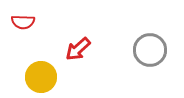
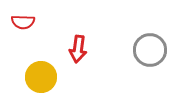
red arrow: rotated 40 degrees counterclockwise
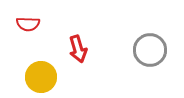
red semicircle: moved 5 px right, 2 px down
red arrow: rotated 24 degrees counterclockwise
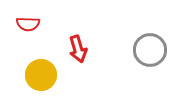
yellow circle: moved 2 px up
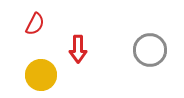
red semicircle: moved 7 px right; rotated 65 degrees counterclockwise
red arrow: rotated 16 degrees clockwise
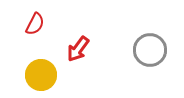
red arrow: rotated 36 degrees clockwise
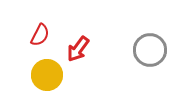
red semicircle: moved 5 px right, 11 px down
yellow circle: moved 6 px right
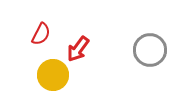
red semicircle: moved 1 px right, 1 px up
yellow circle: moved 6 px right
